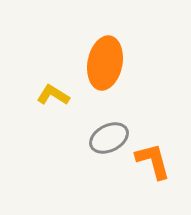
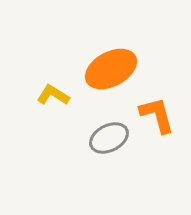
orange ellipse: moved 6 px right, 6 px down; rotated 51 degrees clockwise
orange L-shape: moved 4 px right, 46 px up
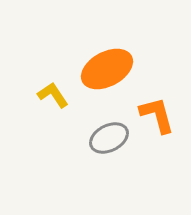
orange ellipse: moved 4 px left
yellow L-shape: rotated 24 degrees clockwise
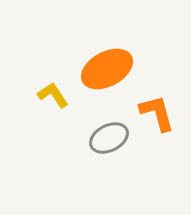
orange L-shape: moved 2 px up
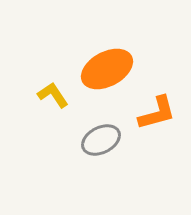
orange L-shape: rotated 90 degrees clockwise
gray ellipse: moved 8 px left, 2 px down
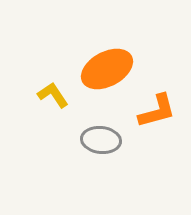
orange L-shape: moved 2 px up
gray ellipse: rotated 33 degrees clockwise
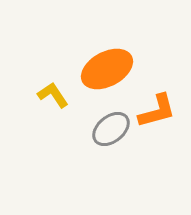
gray ellipse: moved 10 px right, 11 px up; rotated 45 degrees counterclockwise
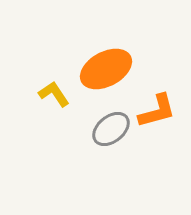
orange ellipse: moved 1 px left
yellow L-shape: moved 1 px right, 1 px up
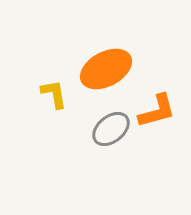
yellow L-shape: rotated 24 degrees clockwise
